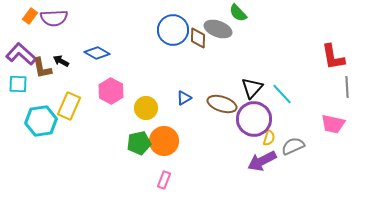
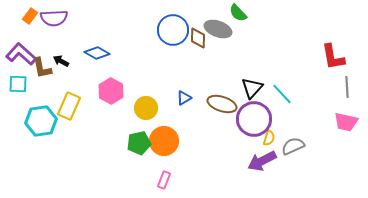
pink trapezoid: moved 13 px right, 2 px up
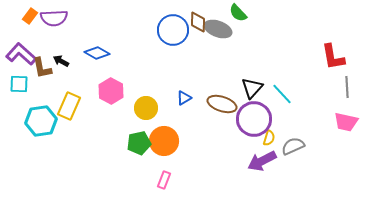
brown diamond: moved 16 px up
cyan square: moved 1 px right
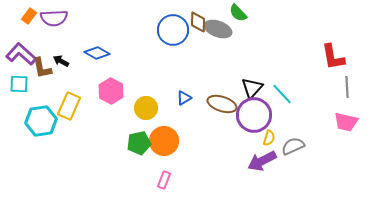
orange rectangle: moved 1 px left
purple circle: moved 4 px up
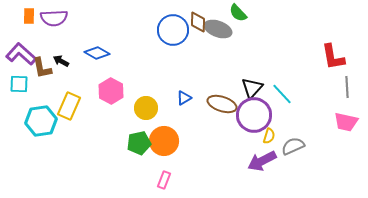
orange rectangle: rotated 35 degrees counterclockwise
yellow semicircle: moved 2 px up
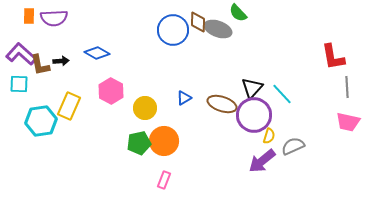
black arrow: rotated 147 degrees clockwise
brown L-shape: moved 2 px left, 3 px up
yellow circle: moved 1 px left
pink trapezoid: moved 2 px right
purple arrow: rotated 12 degrees counterclockwise
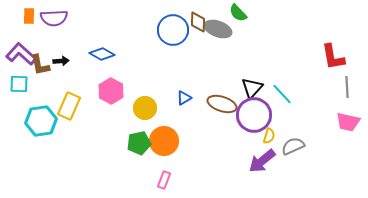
blue diamond: moved 5 px right, 1 px down
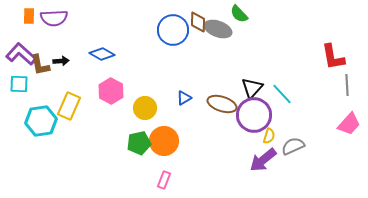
green semicircle: moved 1 px right, 1 px down
gray line: moved 2 px up
pink trapezoid: moved 1 px right, 2 px down; rotated 60 degrees counterclockwise
purple arrow: moved 1 px right, 1 px up
